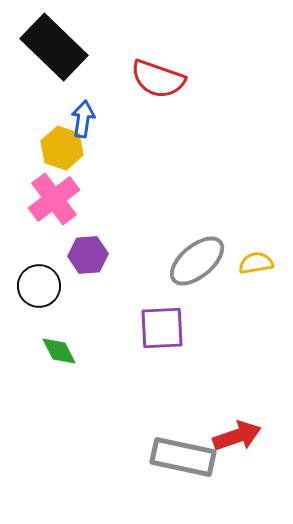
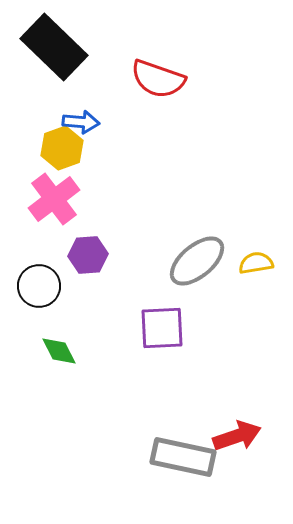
blue arrow: moved 2 px left, 3 px down; rotated 87 degrees clockwise
yellow hexagon: rotated 21 degrees clockwise
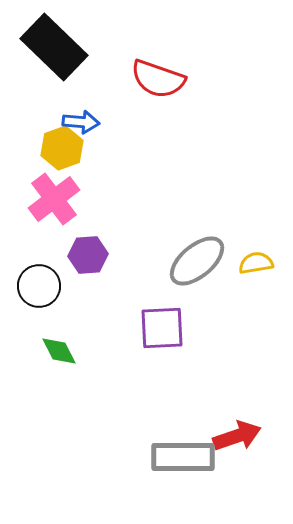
gray rectangle: rotated 12 degrees counterclockwise
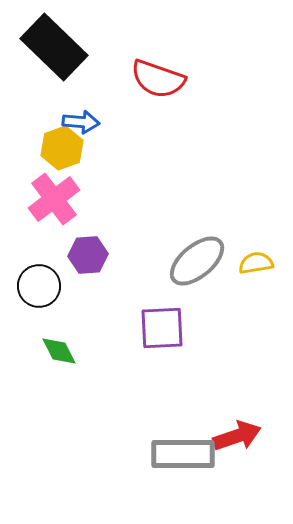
gray rectangle: moved 3 px up
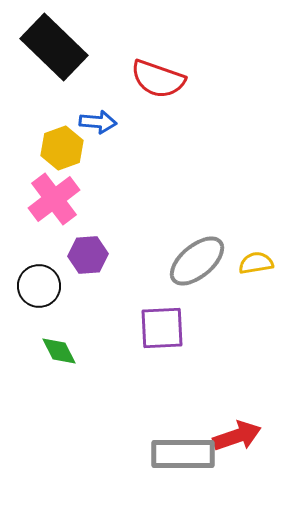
blue arrow: moved 17 px right
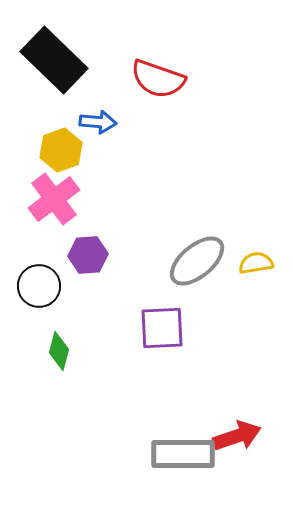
black rectangle: moved 13 px down
yellow hexagon: moved 1 px left, 2 px down
green diamond: rotated 42 degrees clockwise
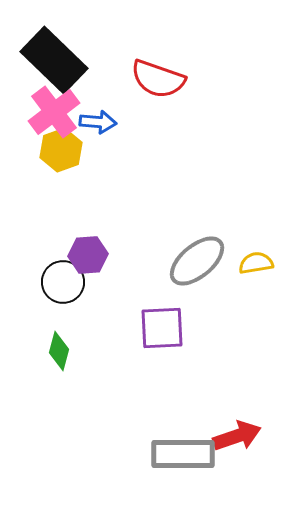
pink cross: moved 87 px up
black circle: moved 24 px right, 4 px up
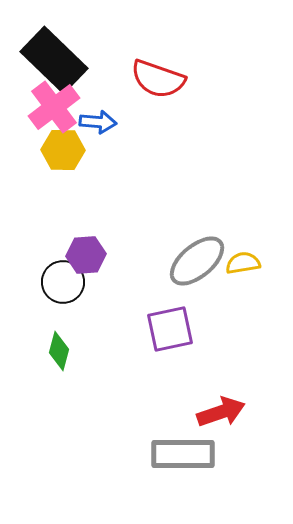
pink cross: moved 5 px up
yellow hexagon: moved 2 px right; rotated 21 degrees clockwise
purple hexagon: moved 2 px left
yellow semicircle: moved 13 px left
purple square: moved 8 px right, 1 px down; rotated 9 degrees counterclockwise
red arrow: moved 16 px left, 24 px up
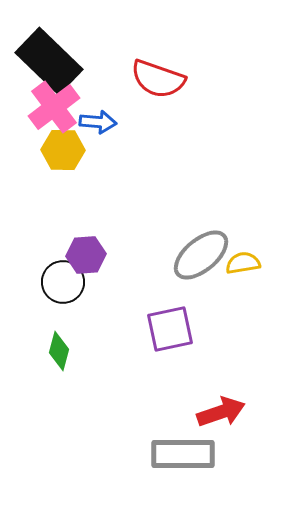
black rectangle: moved 5 px left, 1 px down
gray ellipse: moved 4 px right, 6 px up
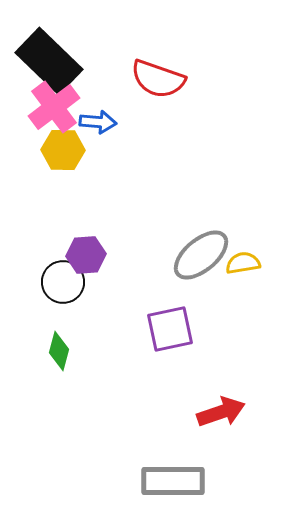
gray rectangle: moved 10 px left, 27 px down
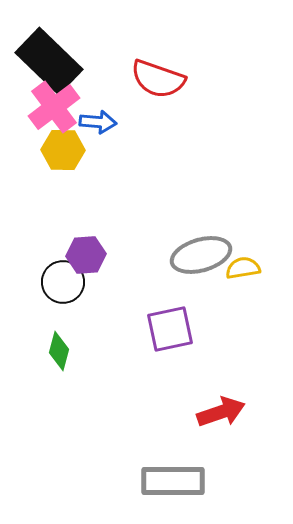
gray ellipse: rotated 24 degrees clockwise
yellow semicircle: moved 5 px down
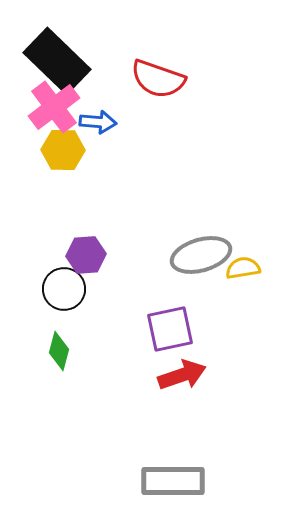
black rectangle: moved 8 px right
black circle: moved 1 px right, 7 px down
red arrow: moved 39 px left, 37 px up
